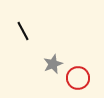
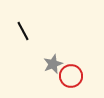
red circle: moved 7 px left, 2 px up
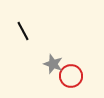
gray star: rotated 30 degrees counterclockwise
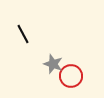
black line: moved 3 px down
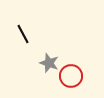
gray star: moved 4 px left, 1 px up
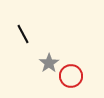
gray star: rotated 18 degrees clockwise
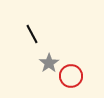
black line: moved 9 px right
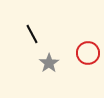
red circle: moved 17 px right, 23 px up
